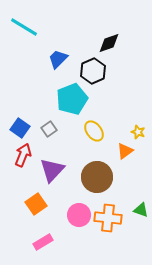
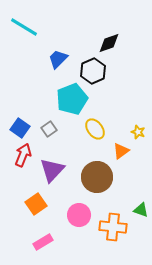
yellow ellipse: moved 1 px right, 2 px up
orange triangle: moved 4 px left
orange cross: moved 5 px right, 9 px down
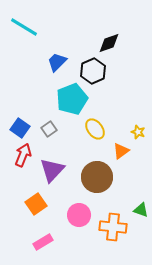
blue trapezoid: moved 1 px left, 3 px down
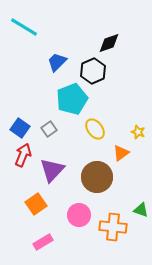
orange triangle: moved 2 px down
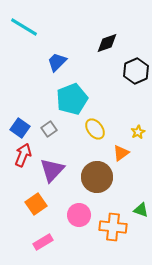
black diamond: moved 2 px left
black hexagon: moved 43 px right
yellow star: rotated 24 degrees clockwise
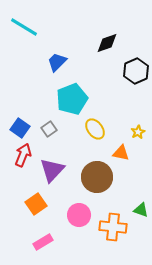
orange triangle: rotated 48 degrees clockwise
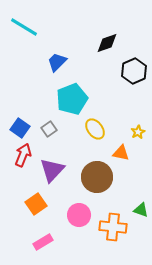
black hexagon: moved 2 px left
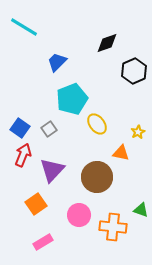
yellow ellipse: moved 2 px right, 5 px up
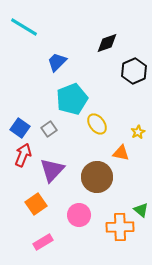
green triangle: rotated 21 degrees clockwise
orange cross: moved 7 px right; rotated 8 degrees counterclockwise
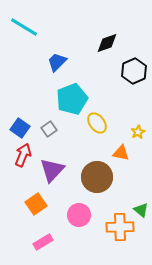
yellow ellipse: moved 1 px up
